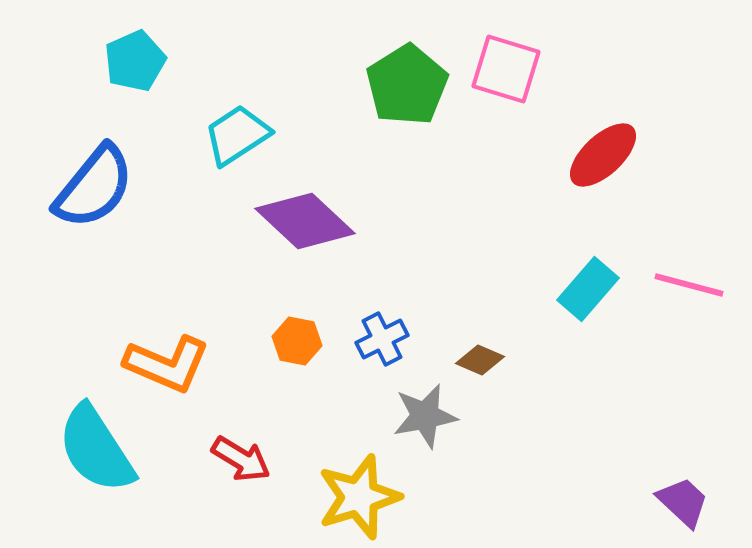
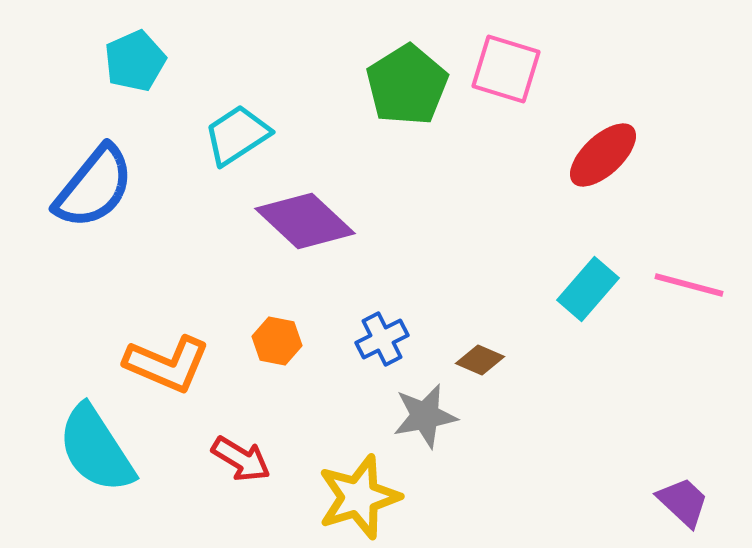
orange hexagon: moved 20 px left
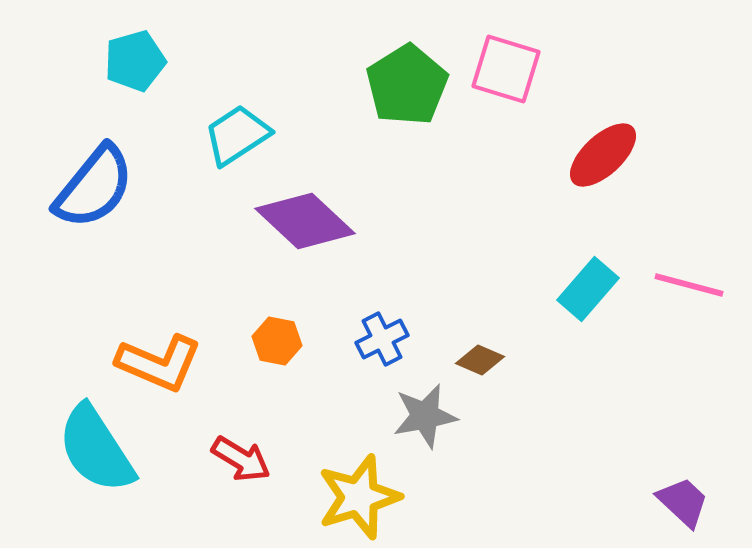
cyan pentagon: rotated 8 degrees clockwise
orange L-shape: moved 8 px left, 1 px up
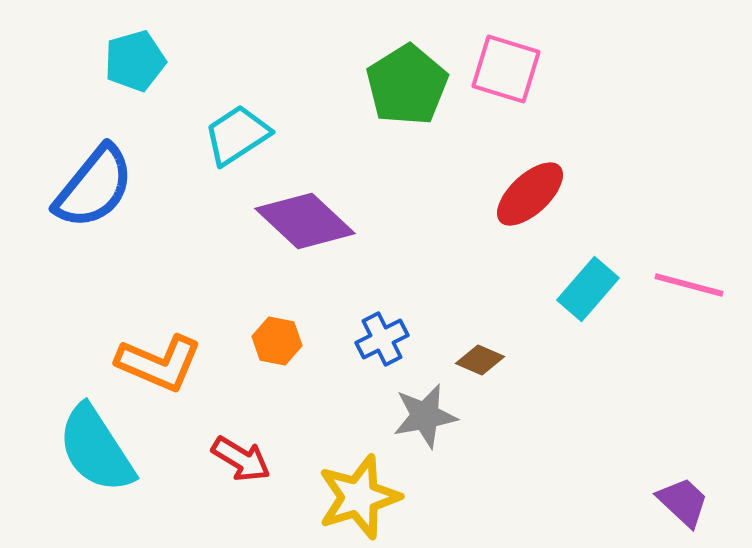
red ellipse: moved 73 px left, 39 px down
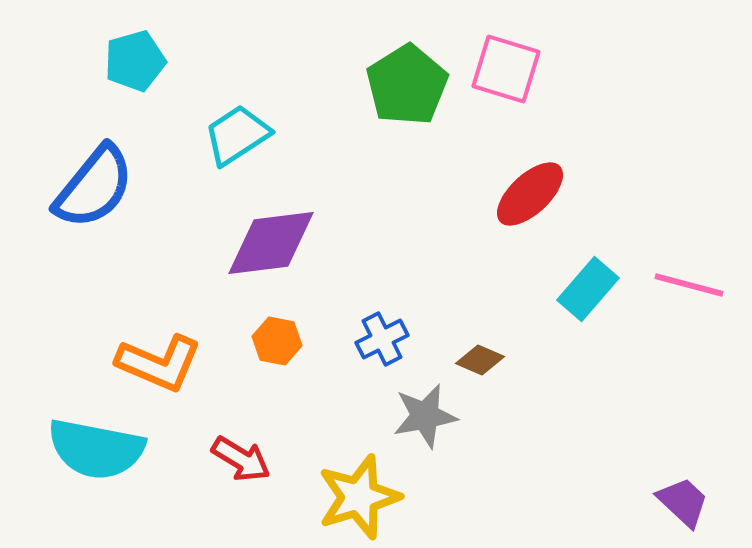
purple diamond: moved 34 px left, 22 px down; rotated 50 degrees counterclockwise
cyan semicircle: rotated 46 degrees counterclockwise
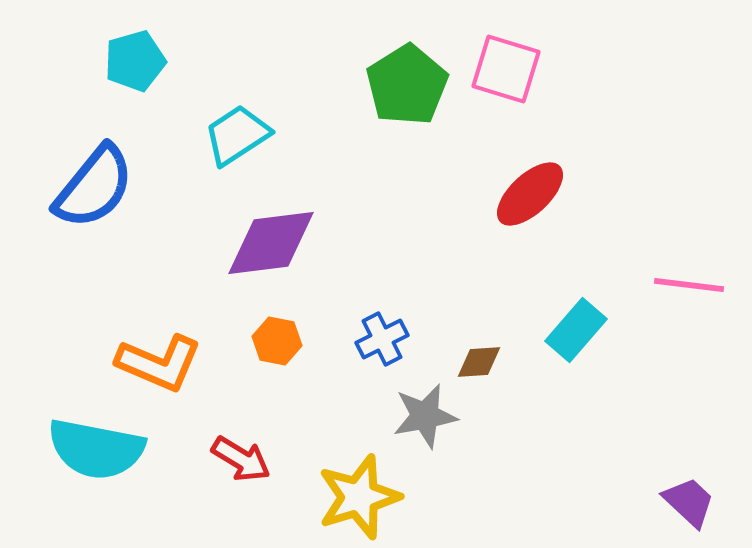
pink line: rotated 8 degrees counterclockwise
cyan rectangle: moved 12 px left, 41 px down
brown diamond: moved 1 px left, 2 px down; rotated 27 degrees counterclockwise
purple trapezoid: moved 6 px right
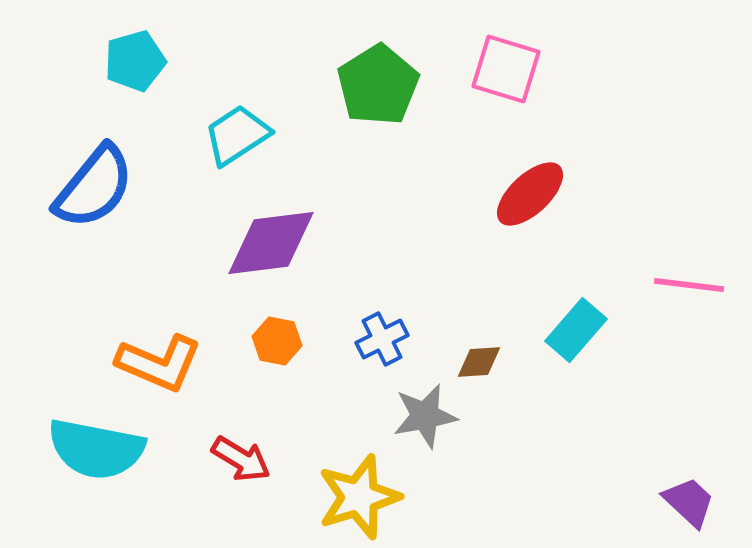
green pentagon: moved 29 px left
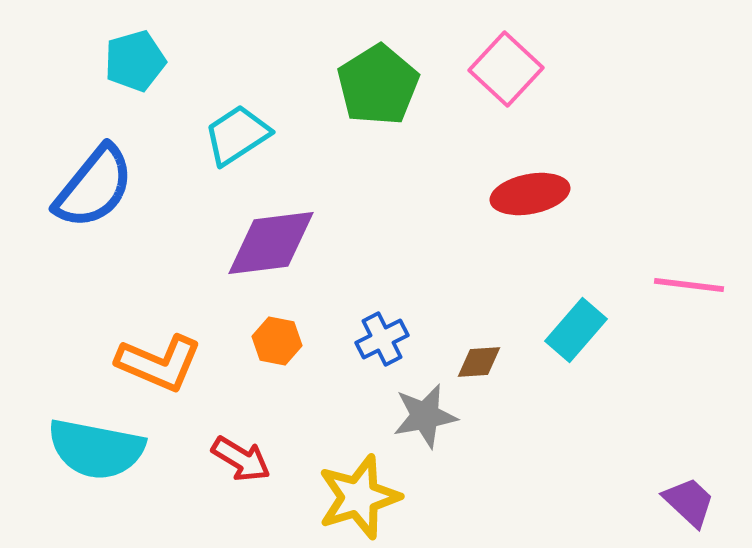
pink square: rotated 26 degrees clockwise
red ellipse: rotated 32 degrees clockwise
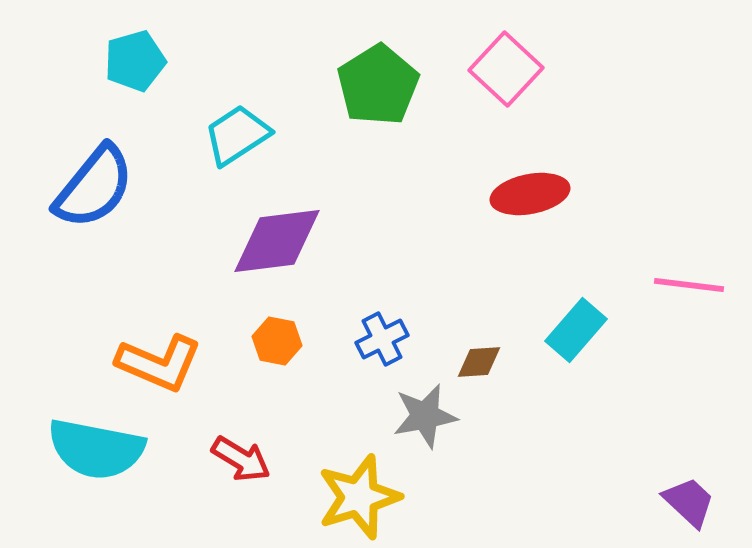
purple diamond: moved 6 px right, 2 px up
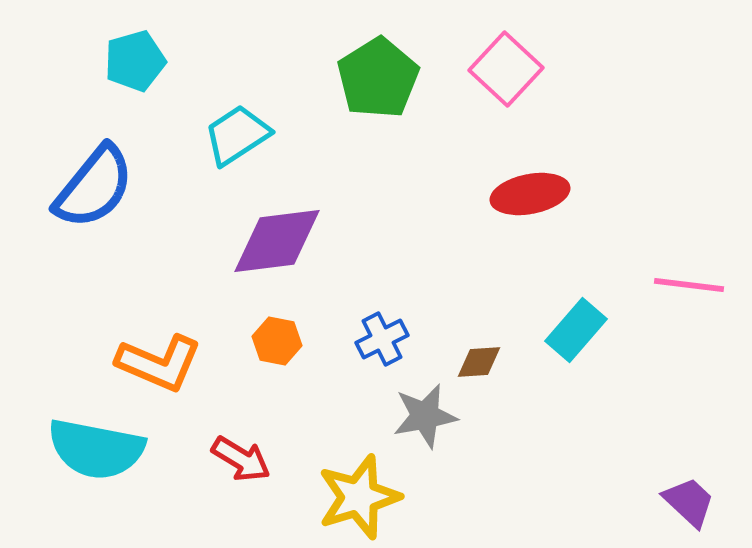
green pentagon: moved 7 px up
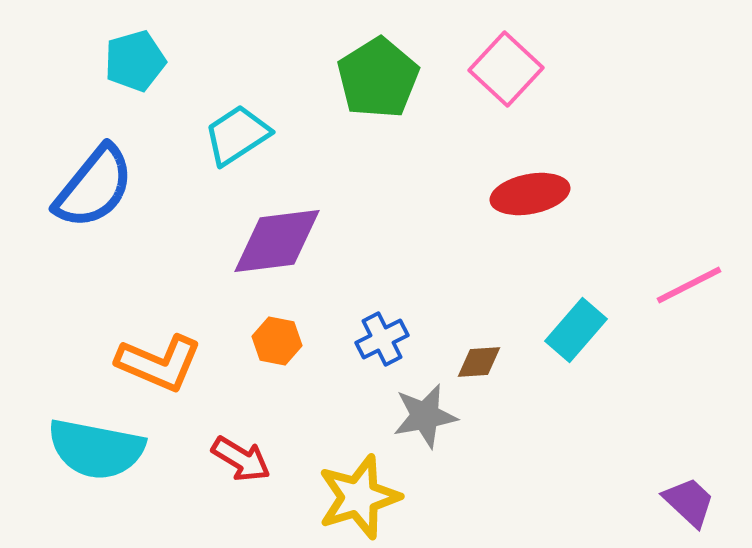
pink line: rotated 34 degrees counterclockwise
